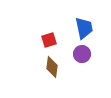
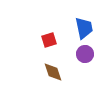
purple circle: moved 3 px right
brown diamond: moved 1 px right, 5 px down; rotated 25 degrees counterclockwise
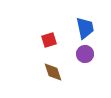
blue trapezoid: moved 1 px right
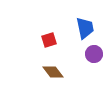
purple circle: moved 9 px right
brown diamond: rotated 20 degrees counterclockwise
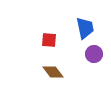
red square: rotated 21 degrees clockwise
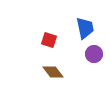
red square: rotated 14 degrees clockwise
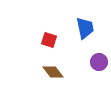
purple circle: moved 5 px right, 8 px down
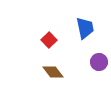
red square: rotated 28 degrees clockwise
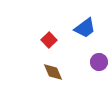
blue trapezoid: rotated 65 degrees clockwise
brown diamond: rotated 15 degrees clockwise
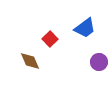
red square: moved 1 px right, 1 px up
brown diamond: moved 23 px left, 11 px up
